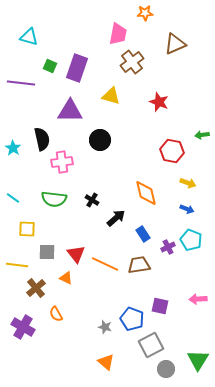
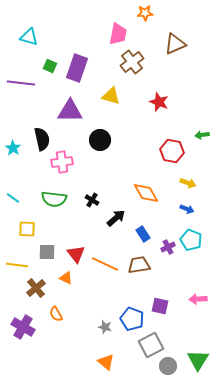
orange diamond at (146, 193): rotated 16 degrees counterclockwise
gray circle at (166, 369): moved 2 px right, 3 px up
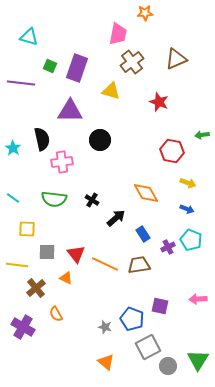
brown triangle at (175, 44): moved 1 px right, 15 px down
yellow triangle at (111, 96): moved 5 px up
gray square at (151, 345): moved 3 px left, 2 px down
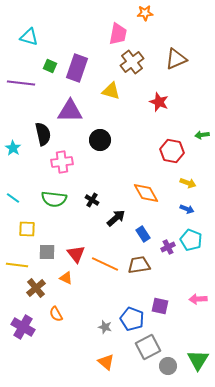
black semicircle at (42, 139): moved 1 px right, 5 px up
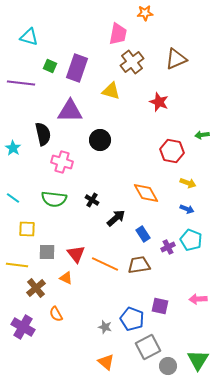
pink cross at (62, 162): rotated 25 degrees clockwise
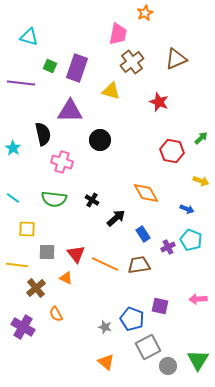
orange star at (145, 13): rotated 21 degrees counterclockwise
green arrow at (202, 135): moved 1 px left, 3 px down; rotated 144 degrees clockwise
yellow arrow at (188, 183): moved 13 px right, 2 px up
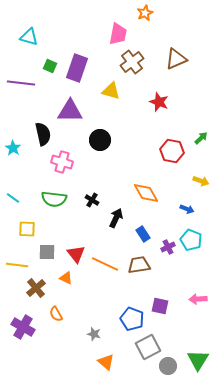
black arrow at (116, 218): rotated 24 degrees counterclockwise
gray star at (105, 327): moved 11 px left, 7 px down
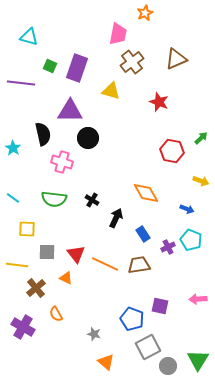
black circle at (100, 140): moved 12 px left, 2 px up
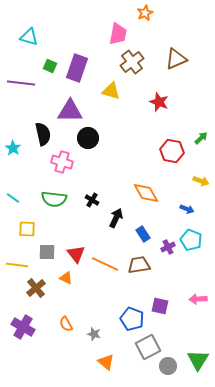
orange semicircle at (56, 314): moved 10 px right, 10 px down
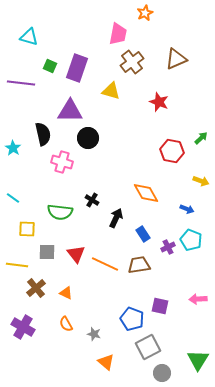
green semicircle at (54, 199): moved 6 px right, 13 px down
orange triangle at (66, 278): moved 15 px down
gray circle at (168, 366): moved 6 px left, 7 px down
